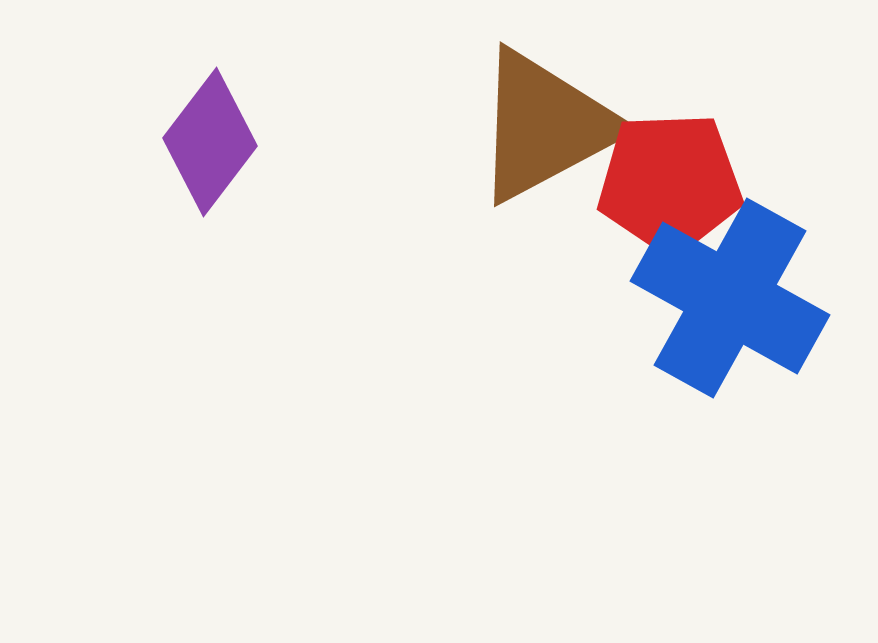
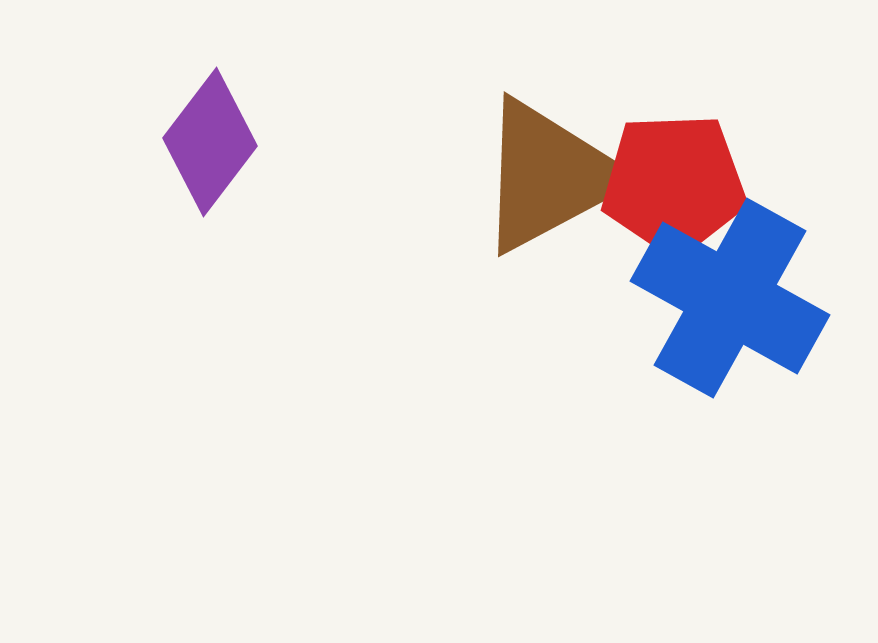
brown triangle: moved 4 px right, 50 px down
red pentagon: moved 4 px right, 1 px down
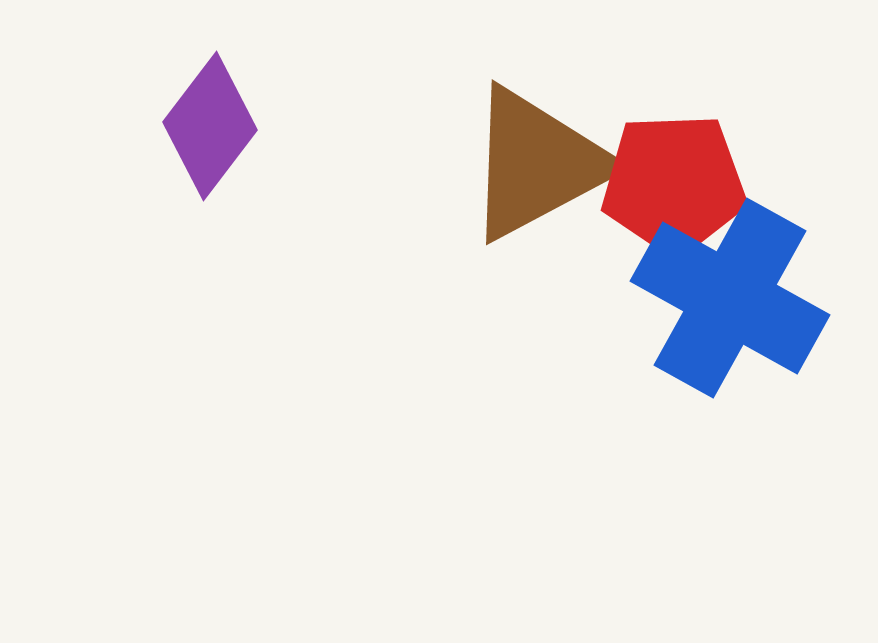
purple diamond: moved 16 px up
brown triangle: moved 12 px left, 12 px up
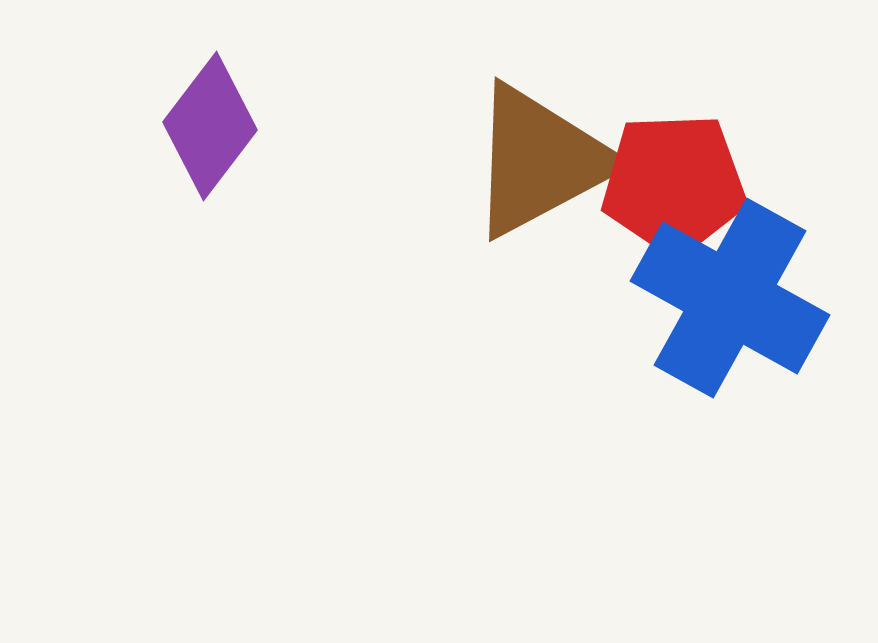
brown triangle: moved 3 px right, 3 px up
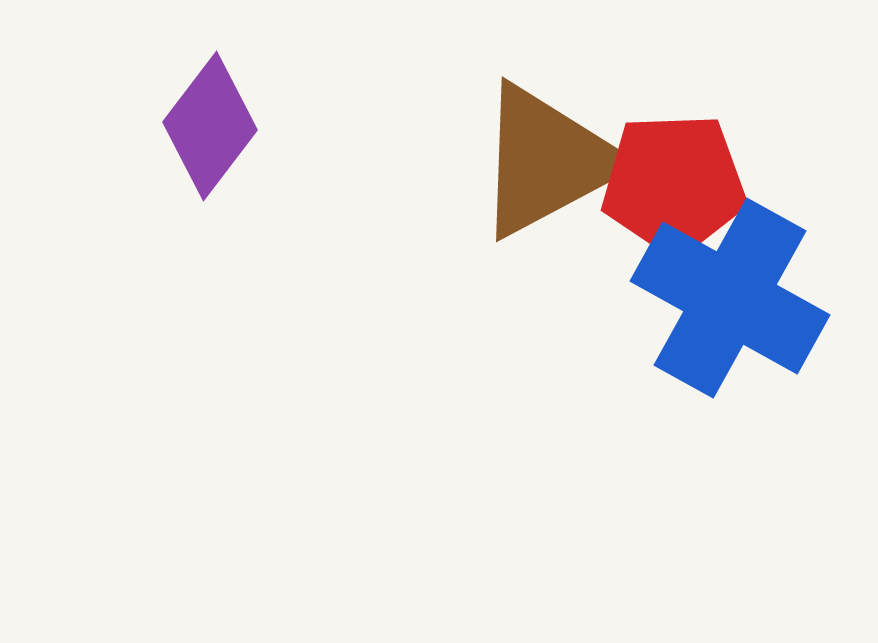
brown triangle: moved 7 px right
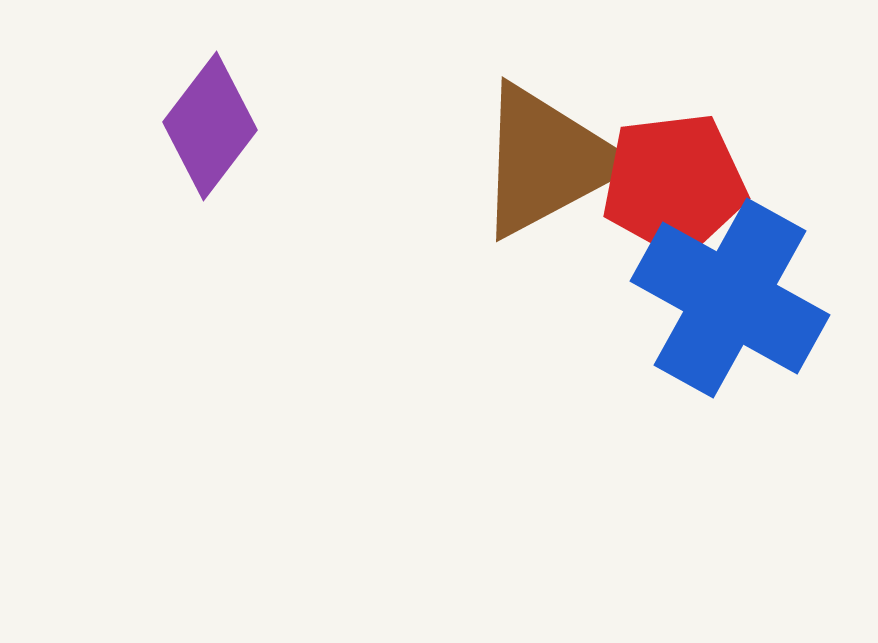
red pentagon: rotated 5 degrees counterclockwise
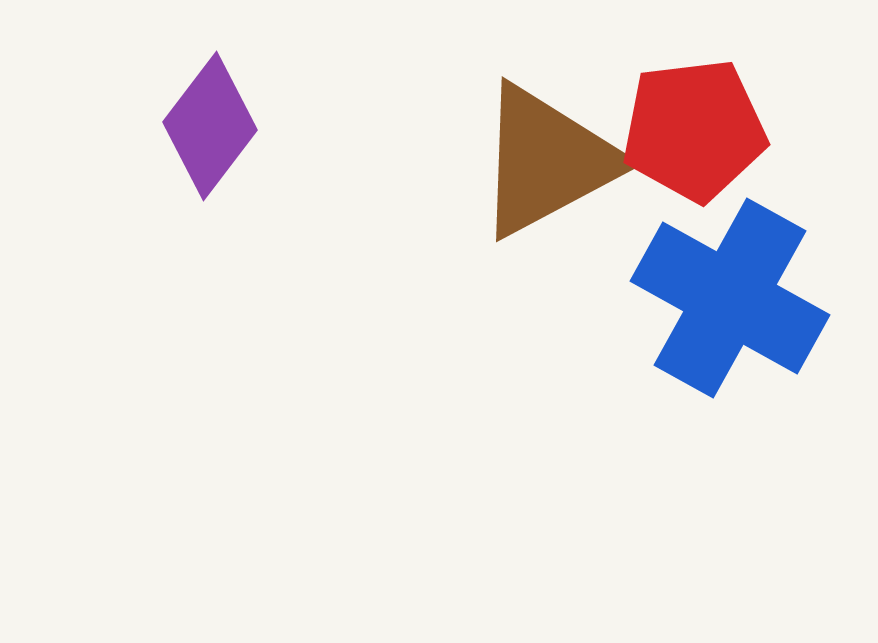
red pentagon: moved 20 px right, 54 px up
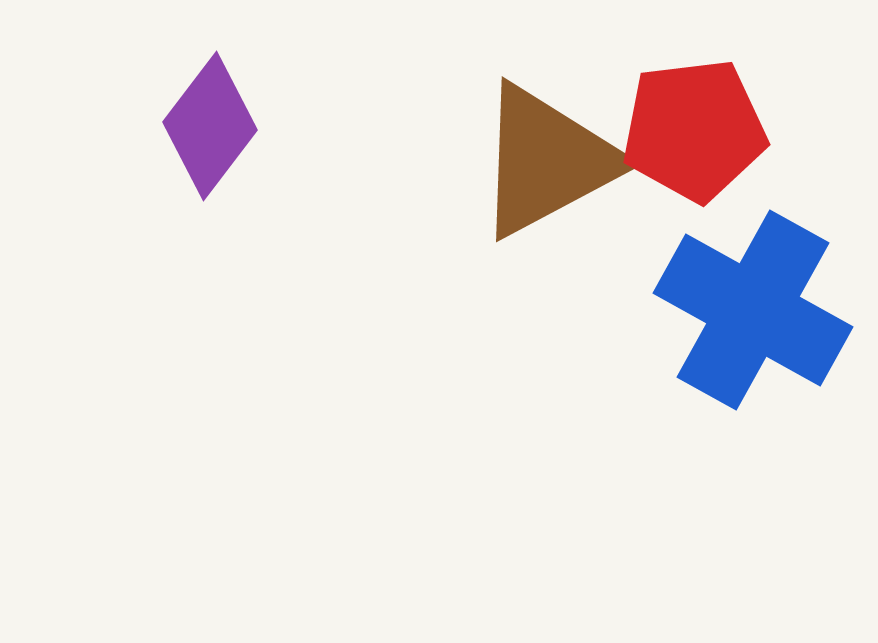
blue cross: moved 23 px right, 12 px down
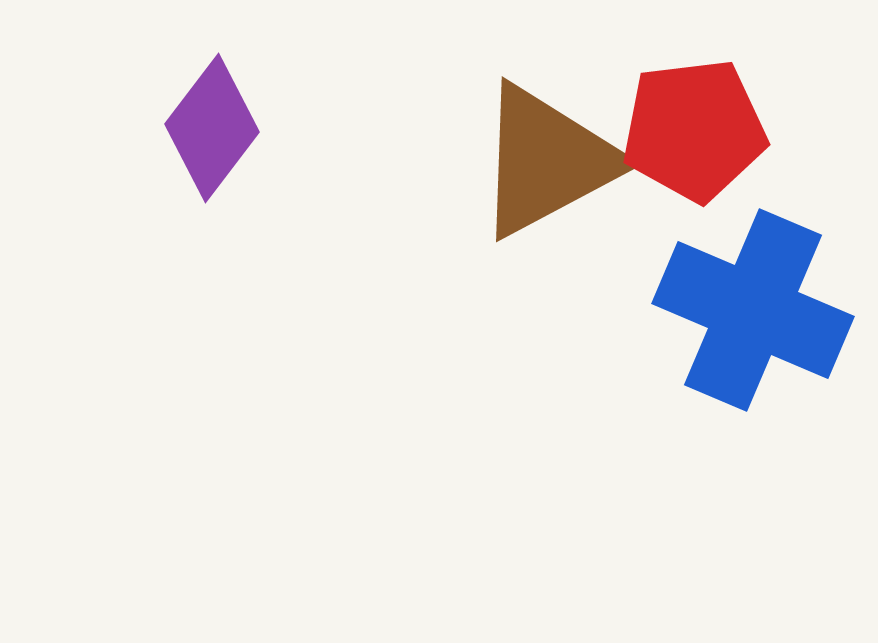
purple diamond: moved 2 px right, 2 px down
blue cross: rotated 6 degrees counterclockwise
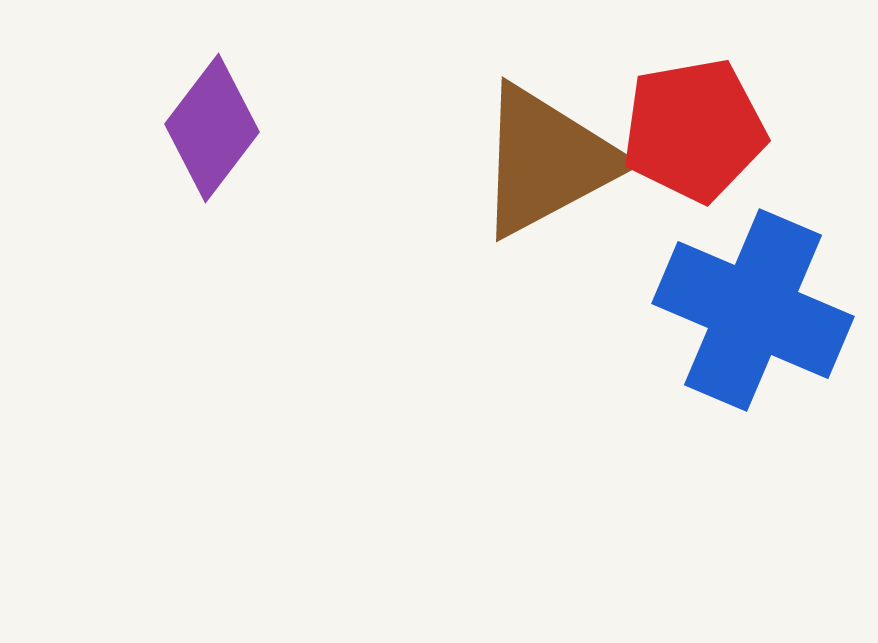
red pentagon: rotated 3 degrees counterclockwise
